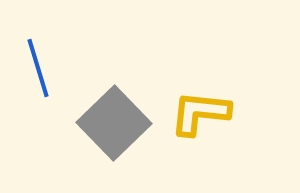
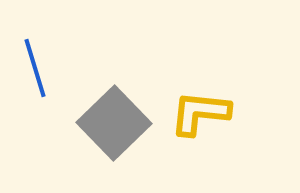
blue line: moved 3 px left
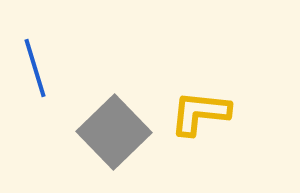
gray square: moved 9 px down
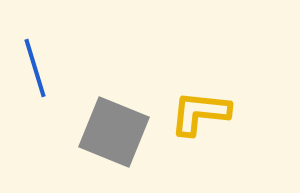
gray square: rotated 24 degrees counterclockwise
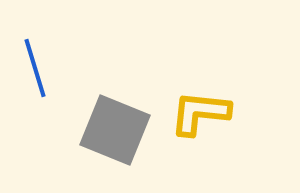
gray square: moved 1 px right, 2 px up
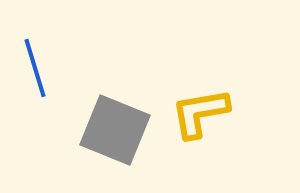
yellow L-shape: rotated 16 degrees counterclockwise
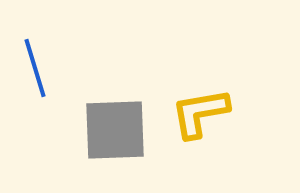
gray square: rotated 24 degrees counterclockwise
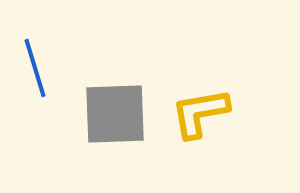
gray square: moved 16 px up
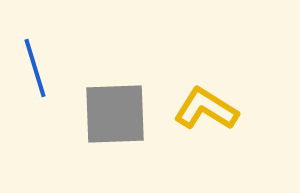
yellow L-shape: moved 6 px right, 4 px up; rotated 42 degrees clockwise
